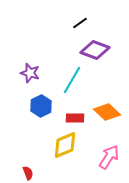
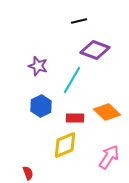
black line: moved 1 px left, 2 px up; rotated 21 degrees clockwise
purple star: moved 8 px right, 7 px up
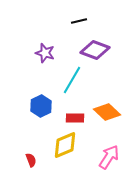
purple star: moved 7 px right, 13 px up
red semicircle: moved 3 px right, 13 px up
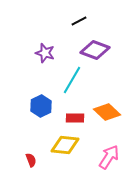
black line: rotated 14 degrees counterclockwise
yellow diamond: rotated 28 degrees clockwise
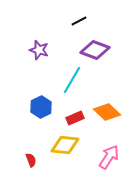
purple star: moved 6 px left, 3 px up
blue hexagon: moved 1 px down
red rectangle: rotated 24 degrees counterclockwise
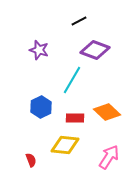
red rectangle: rotated 24 degrees clockwise
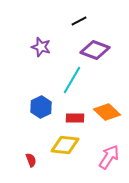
purple star: moved 2 px right, 3 px up
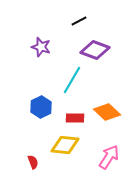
red semicircle: moved 2 px right, 2 px down
